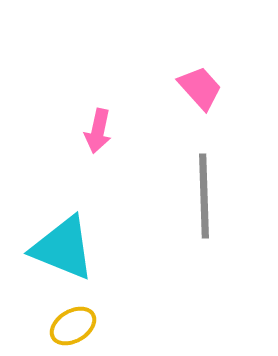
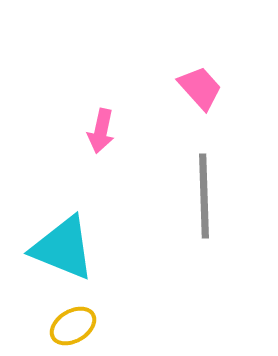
pink arrow: moved 3 px right
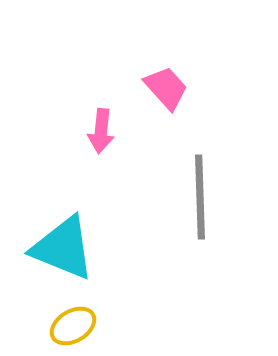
pink trapezoid: moved 34 px left
pink arrow: rotated 6 degrees counterclockwise
gray line: moved 4 px left, 1 px down
